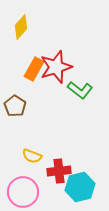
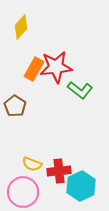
red star: rotated 12 degrees clockwise
yellow semicircle: moved 8 px down
cyan hexagon: moved 1 px right, 1 px up; rotated 12 degrees counterclockwise
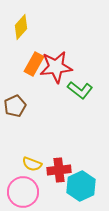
orange rectangle: moved 5 px up
brown pentagon: rotated 15 degrees clockwise
red cross: moved 1 px up
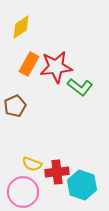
yellow diamond: rotated 15 degrees clockwise
orange rectangle: moved 5 px left
green L-shape: moved 3 px up
red cross: moved 2 px left, 2 px down
cyan hexagon: moved 1 px right, 1 px up; rotated 16 degrees counterclockwise
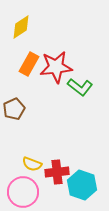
brown pentagon: moved 1 px left, 3 px down
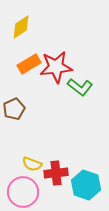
orange rectangle: rotated 30 degrees clockwise
red cross: moved 1 px left, 1 px down
cyan hexagon: moved 4 px right
